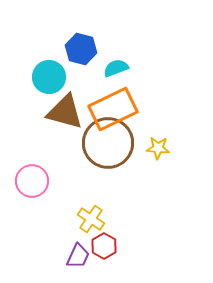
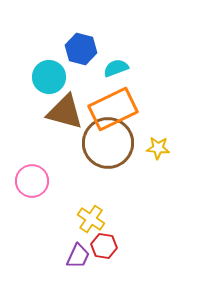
red hexagon: rotated 20 degrees counterclockwise
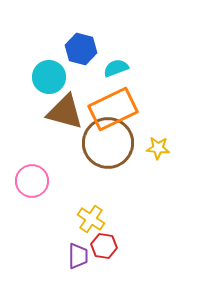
purple trapezoid: rotated 24 degrees counterclockwise
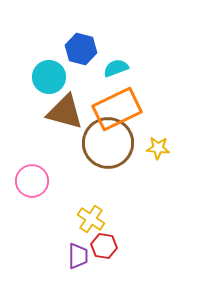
orange rectangle: moved 4 px right
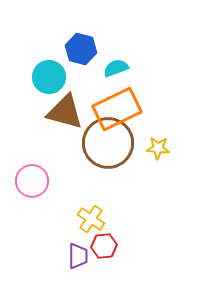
red hexagon: rotated 15 degrees counterclockwise
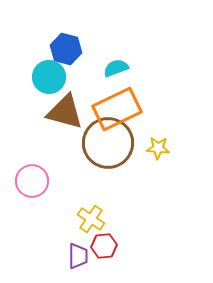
blue hexagon: moved 15 px left
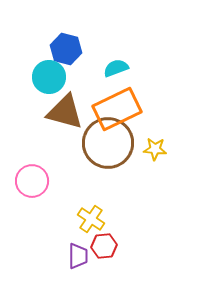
yellow star: moved 3 px left, 1 px down
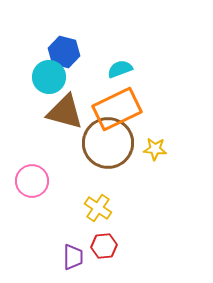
blue hexagon: moved 2 px left, 3 px down
cyan semicircle: moved 4 px right, 1 px down
yellow cross: moved 7 px right, 11 px up
purple trapezoid: moved 5 px left, 1 px down
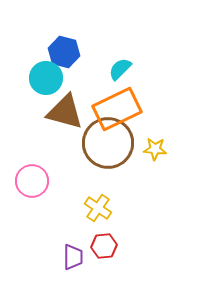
cyan semicircle: rotated 25 degrees counterclockwise
cyan circle: moved 3 px left, 1 px down
